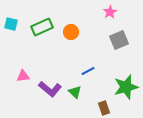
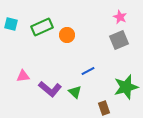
pink star: moved 10 px right, 5 px down; rotated 16 degrees counterclockwise
orange circle: moved 4 px left, 3 px down
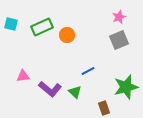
pink star: moved 1 px left; rotated 24 degrees clockwise
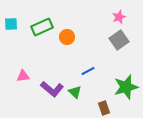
cyan square: rotated 16 degrees counterclockwise
orange circle: moved 2 px down
gray square: rotated 12 degrees counterclockwise
purple L-shape: moved 2 px right
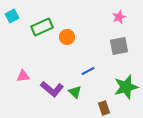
cyan square: moved 1 px right, 8 px up; rotated 24 degrees counterclockwise
gray square: moved 6 px down; rotated 24 degrees clockwise
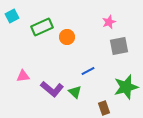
pink star: moved 10 px left, 5 px down
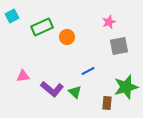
brown rectangle: moved 3 px right, 5 px up; rotated 24 degrees clockwise
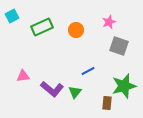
orange circle: moved 9 px right, 7 px up
gray square: rotated 30 degrees clockwise
green star: moved 2 px left, 1 px up
green triangle: rotated 24 degrees clockwise
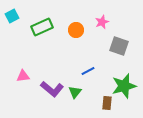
pink star: moved 7 px left
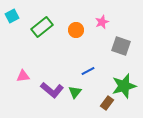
green rectangle: rotated 15 degrees counterclockwise
gray square: moved 2 px right
purple L-shape: moved 1 px down
brown rectangle: rotated 32 degrees clockwise
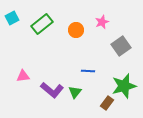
cyan square: moved 2 px down
green rectangle: moved 3 px up
gray square: rotated 36 degrees clockwise
blue line: rotated 32 degrees clockwise
